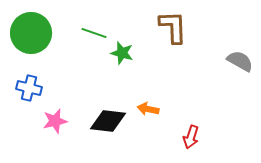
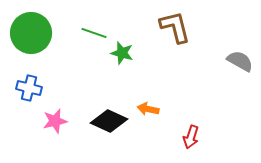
brown L-shape: moved 2 px right; rotated 12 degrees counterclockwise
black diamond: moved 1 px right; rotated 18 degrees clockwise
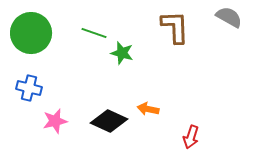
brown L-shape: rotated 12 degrees clockwise
gray semicircle: moved 11 px left, 44 px up
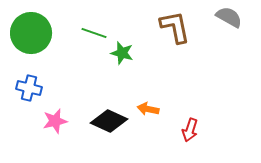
brown L-shape: rotated 9 degrees counterclockwise
red arrow: moved 1 px left, 7 px up
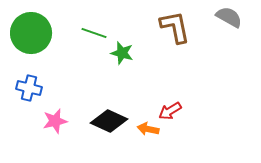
orange arrow: moved 20 px down
red arrow: moved 20 px left, 19 px up; rotated 40 degrees clockwise
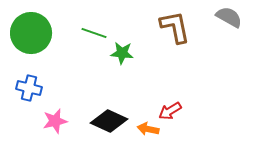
green star: rotated 10 degrees counterclockwise
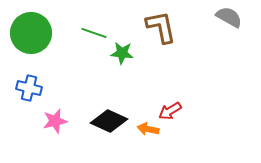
brown L-shape: moved 14 px left
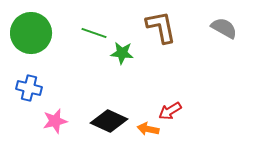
gray semicircle: moved 5 px left, 11 px down
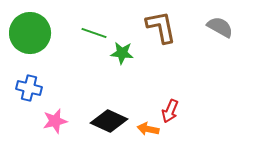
gray semicircle: moved 4 px left, 1 px up
green circle: moved 1 px left
red arrow: rotated 35 degrees counterclockwise
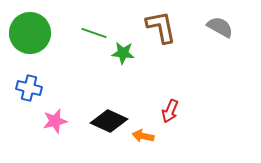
green star: moved 1 px right
orange arrow: moved 5 px left, 7 px down
